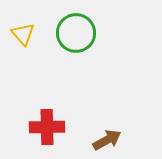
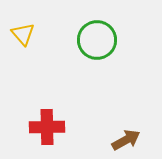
green circle: moved 21 px right, 7 px down
brown arrow: moved 19 px right
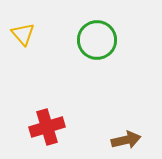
red cross: rotated 16 degrees counterclockwise
brown arrow: rotated 16 degrees clockwise
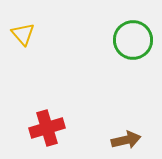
green circle: moved 36 px right
red cross: moved 1 px down
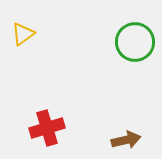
yellow triangle: rotated 35 degrees clockwise
green circle: moved 2 px right, 2 px down
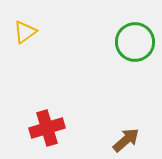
yellow triangle: moved 2 px right, 2 px up
brown arrow: rotated 28 degrees counterclockwise
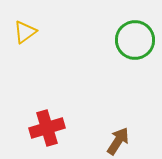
green circle: moved 2 px up
brown arrow: moved 8 px left, 1 px down; rotated 16 degrees counterclockwise
